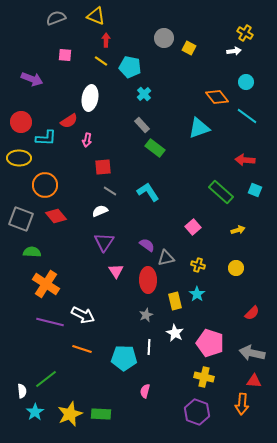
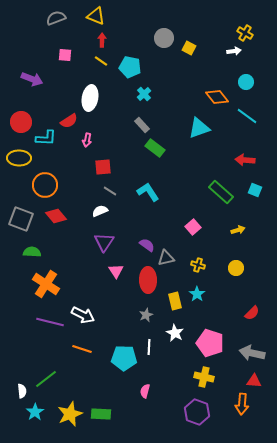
red arrow at (106, 40): moved 4 px left
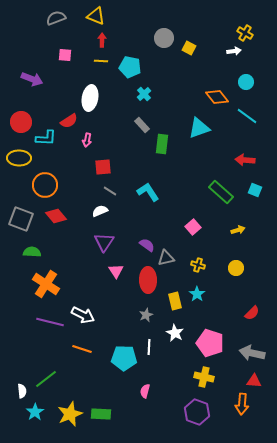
yellow line at (101, 61): rotated 32 degrees counterclockwise
green rectangle at (155, 148): moved 7 px right, 4 px up; rotated 60 degrees clockwise
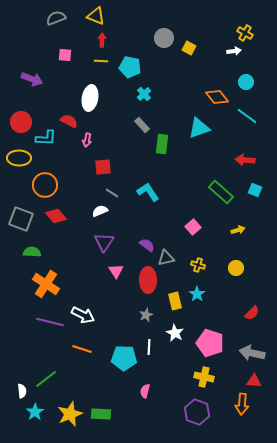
red semicircle at (69, 121): rotated 120 degrees counterclockwise
gray line at (110, 191): moved 2 px right, 2 px down
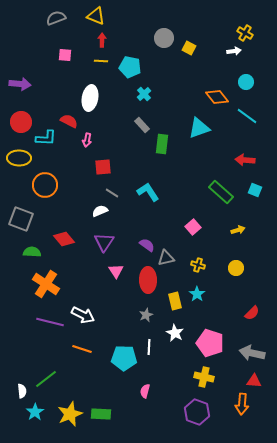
purple arrow at (32, 79): moved 12 px left, 5 px down; rotated 15 degrees counterclockwise
red diamond at (56, 216): moved 8 px right, 23 px down
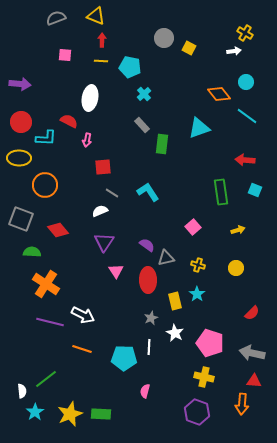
orange diamond at (217, 97): moved 2 px right, 3 px up
green rectangle at (221, 192): rotated 40 degrees clockwise
red diamond at (64, 239): moved 6 px left, 9 px up
gray star at (146, 315): moved 5 px right, 3 px down
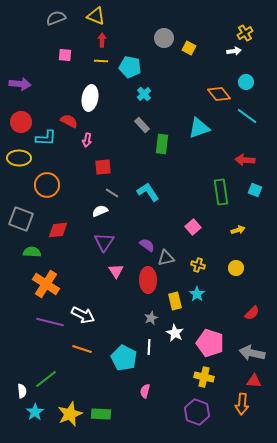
yellow cross at (245, 33): rotated 28 degrees clockwise
orange circle at (45, 185): moved 2 px right
red diamond at (58, 230): rotated 55 degrees counterclockwise
cyan pentagon at (124, 358): rotated 25 degrees clockwise
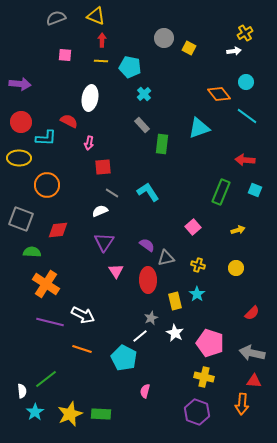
pink arrow at (87, 140): moved 2 px right, 3 px down
green rectangle at (221, 192): rotated 30 degrees clockwise
white line at (149, 347): moved 9 px left, 11 px up; rotated 49 degrees clockwise
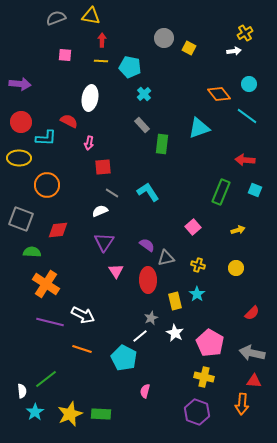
yellow triangle at (96, 16): moved 5 px left; rotated 12 degrees counterclockwise
cyan circle at (246, 82): moved 3 px right, 2 px down
pink pentagon at (210, 343): rotated 12 degrees clockwise
